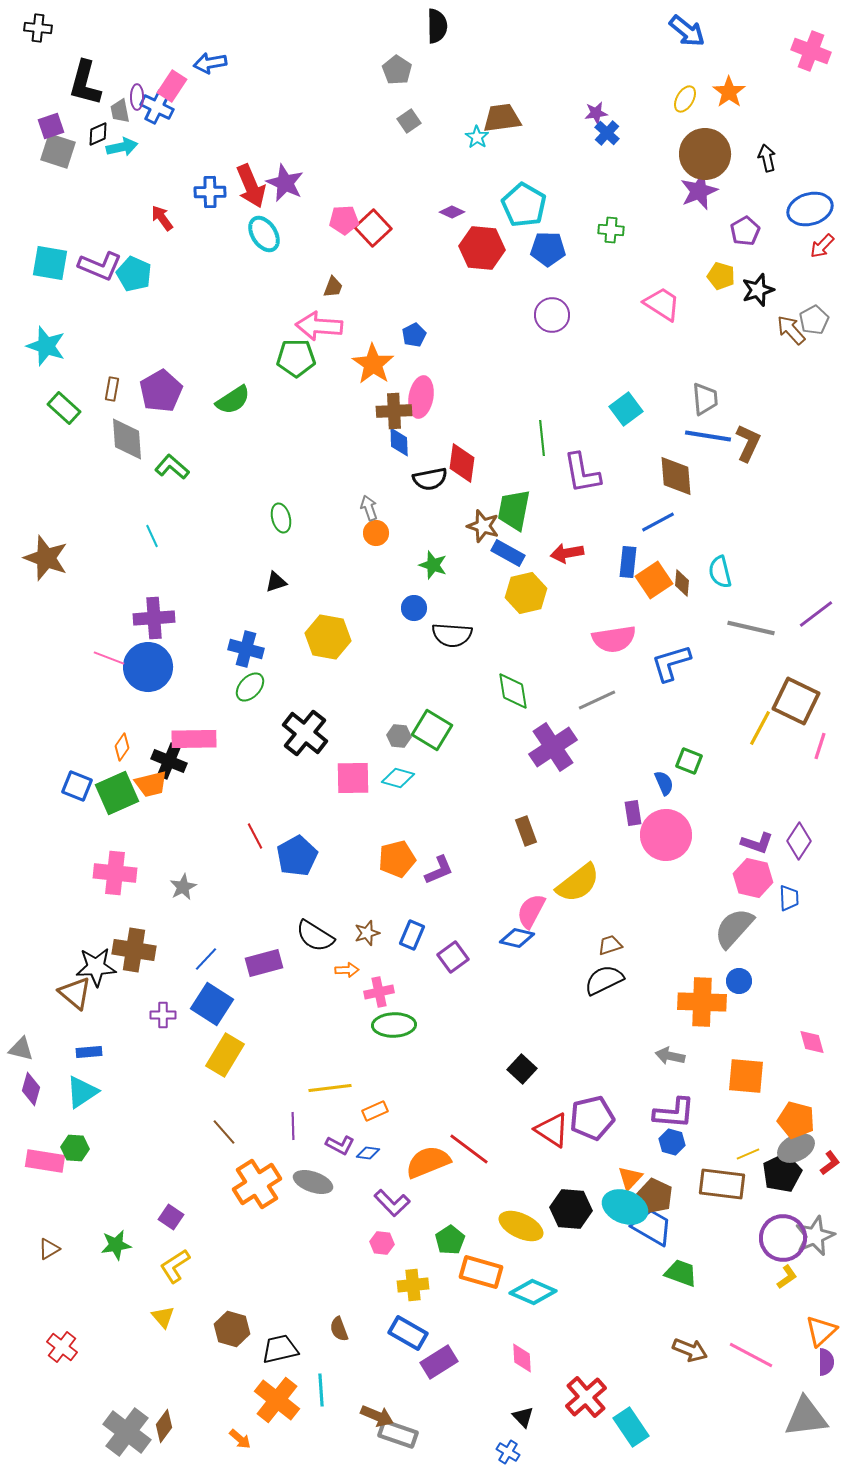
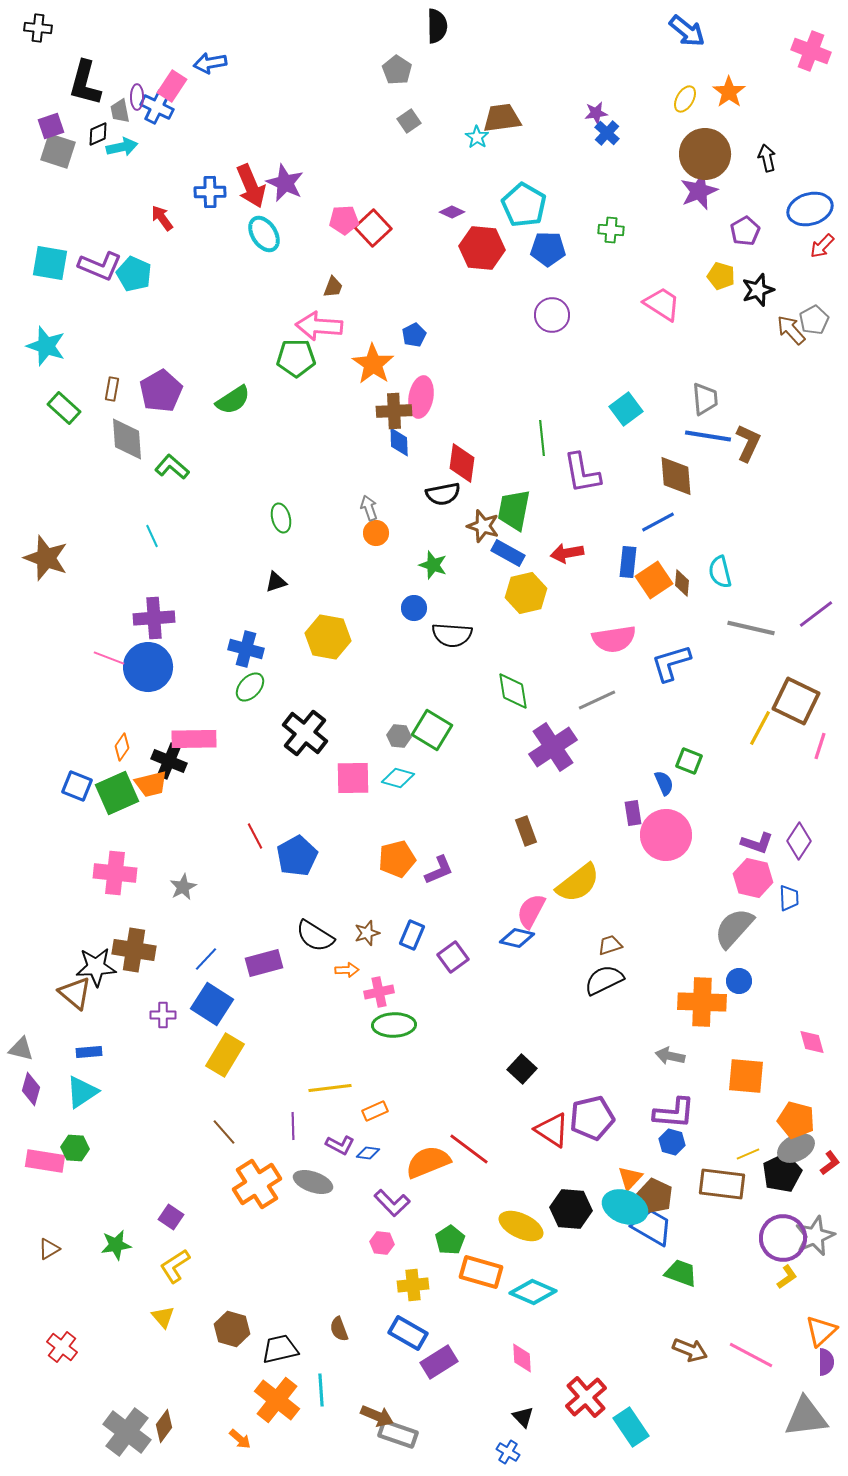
black semicircle at (430, 479): moved 13 px right, 15 px down
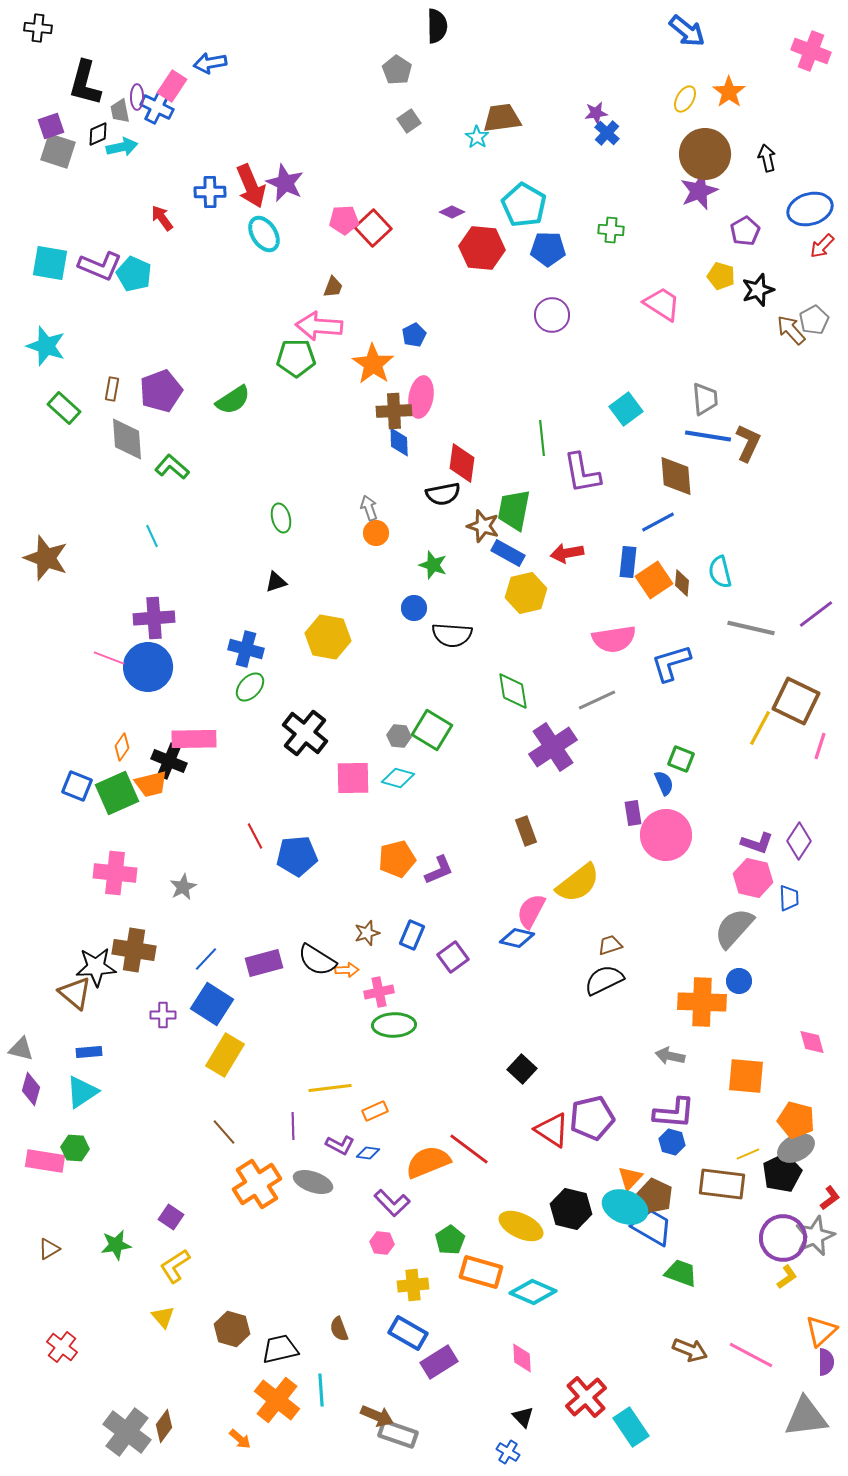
purple pentagon at (161, 391): rotated 9 degrees clockwise
green square at (689, 761): moved 8 px left, 2 px up
blue pentagon at (297, 856): rotated 24 degrees clockwise
black semicircle at (315, 936): moved 2 px right, 24 px down
red L-shape at (830, 1163): moved 35 px down
black hexagon at (571, 1209): rotated 9 degrees clockwise
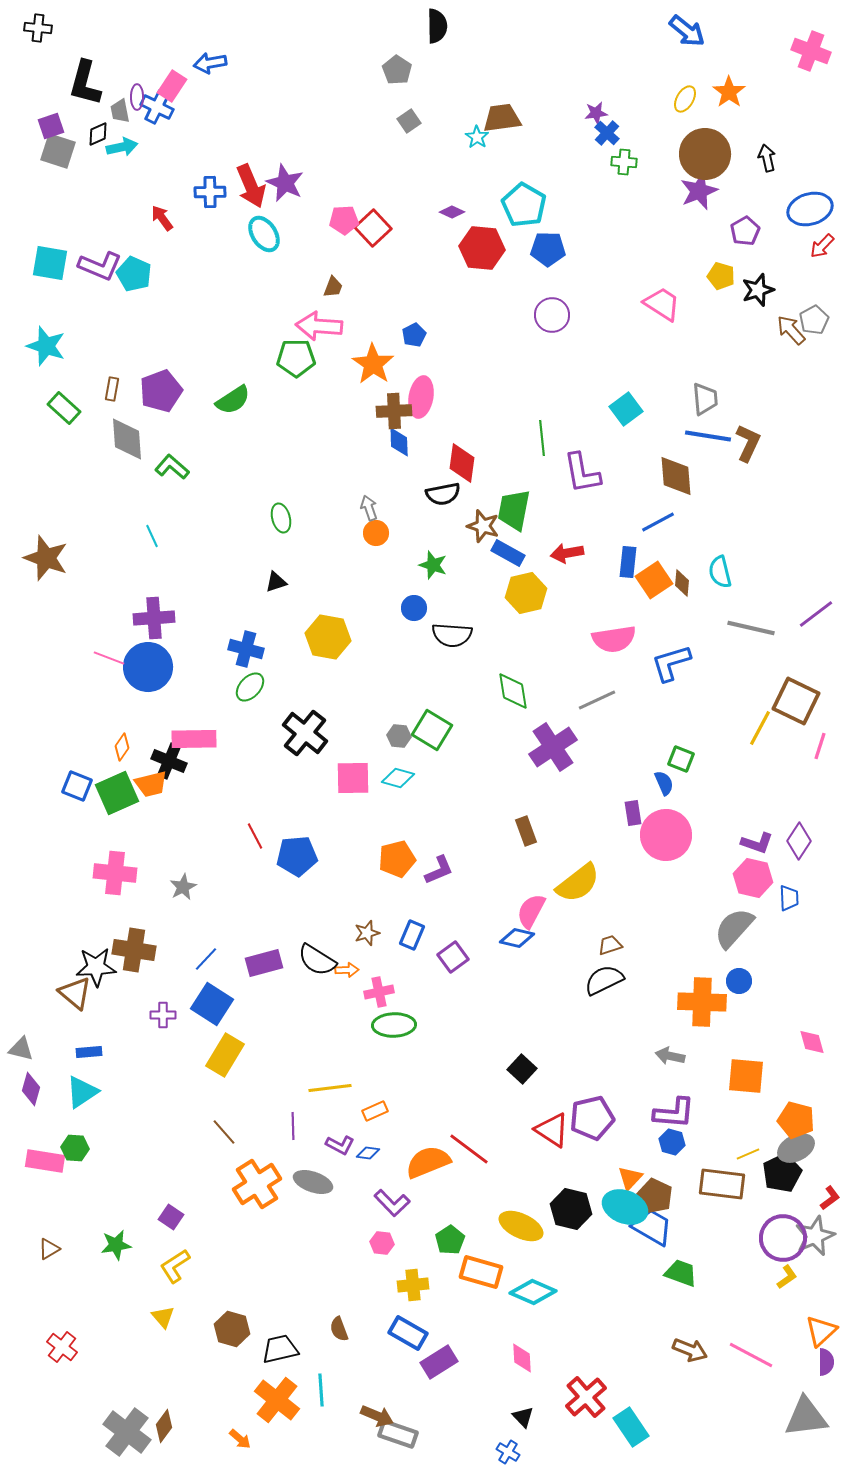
green cross at (611, 230): moved 13 px right, 68 px up
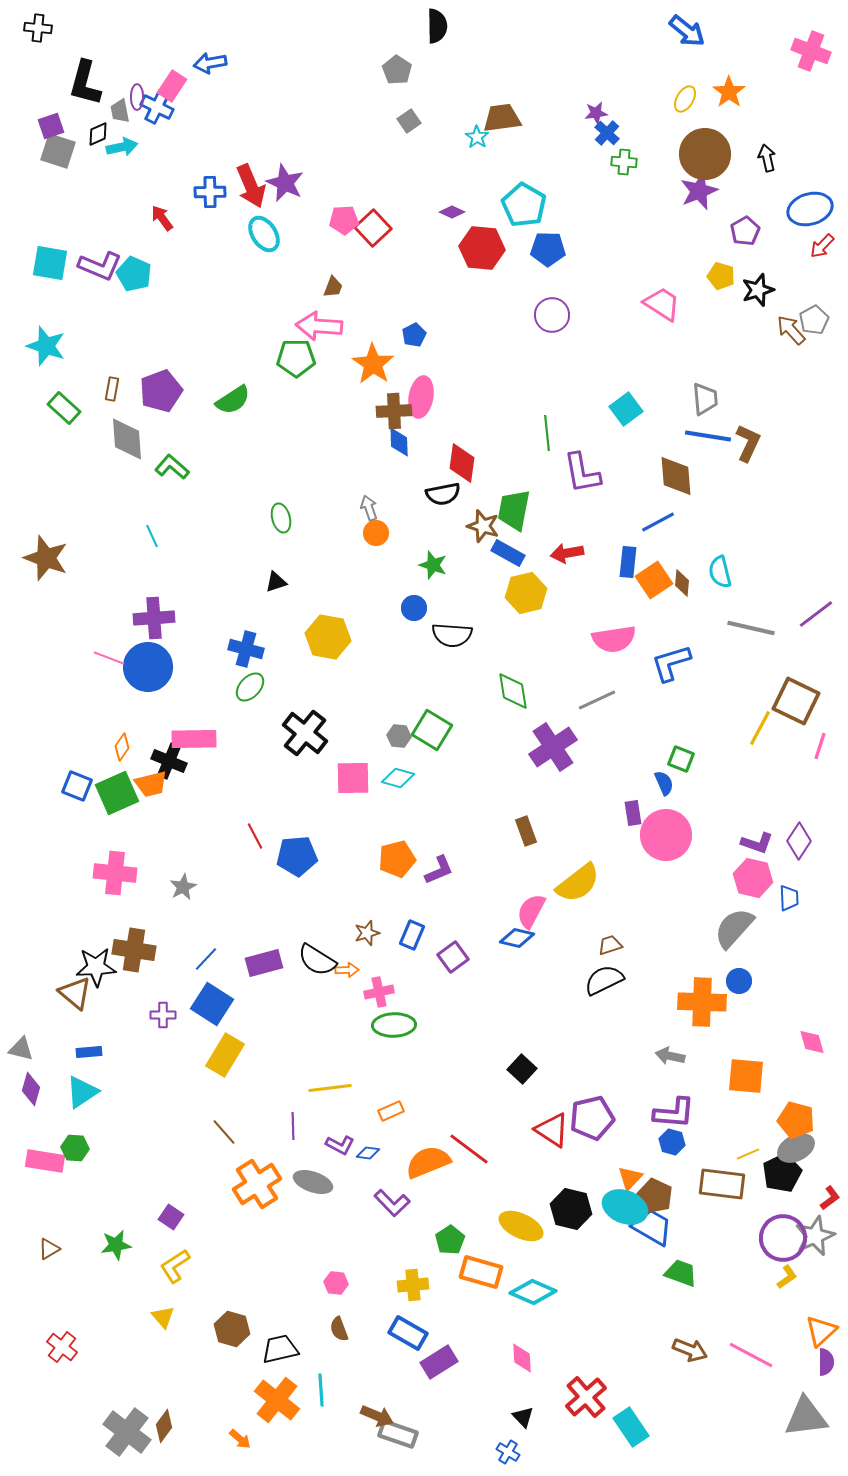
green line at (542, 438): moved 5 px right, 5 px up
orange rectangle at (375, 1111): moved 16 px right
pink hexagon at (382, 1243): moved 46 px left, 40 px down
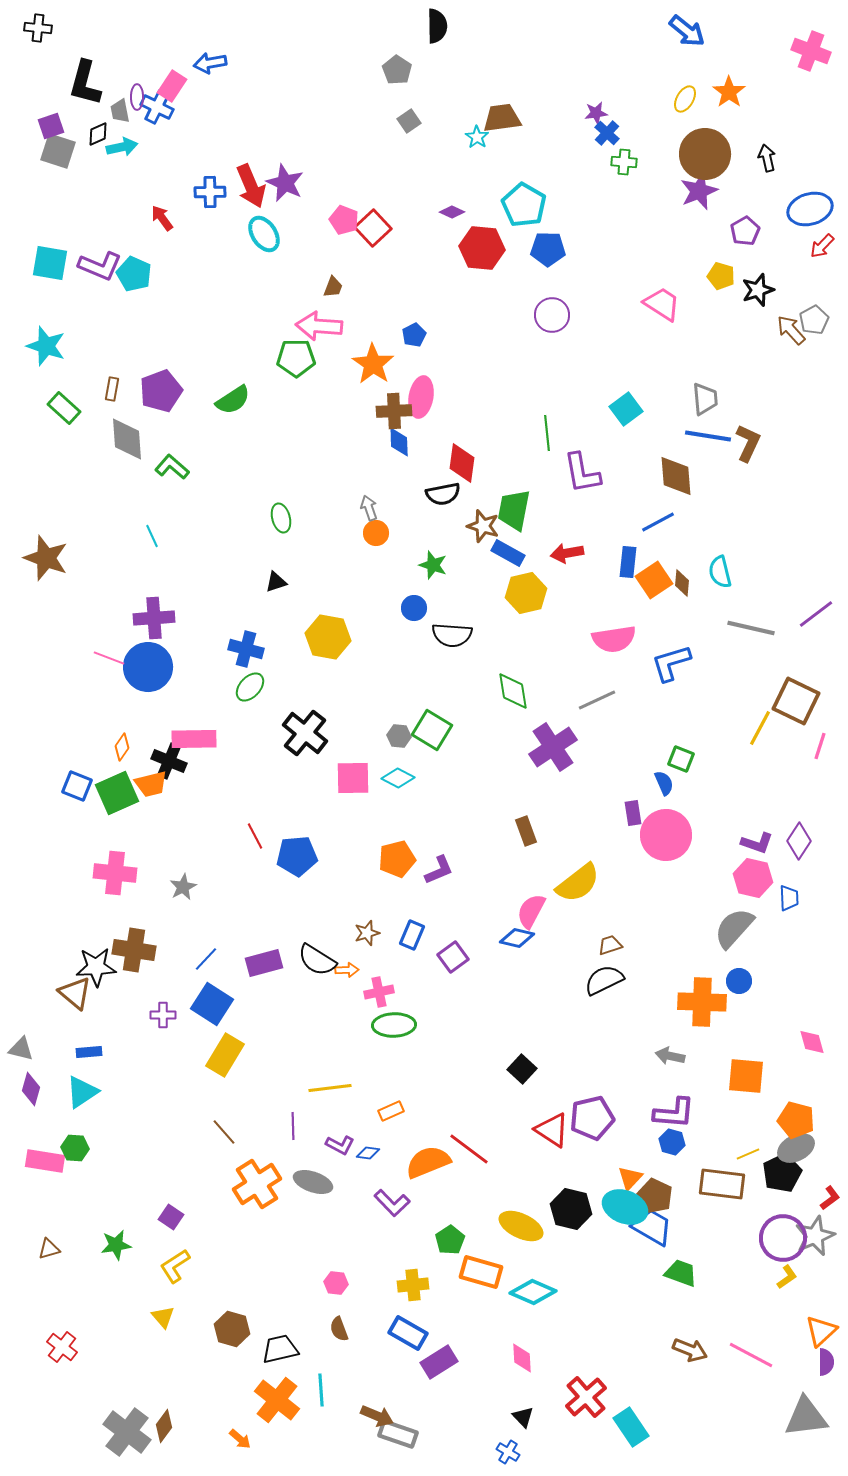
pink pentagon at (344, 220): rotated 24 degrees clockwise
cyan diamond at (398, 778): rotated 12 degrees clockwise
brown triangle at (49, 1249): rotated 15 degrees clockwise
